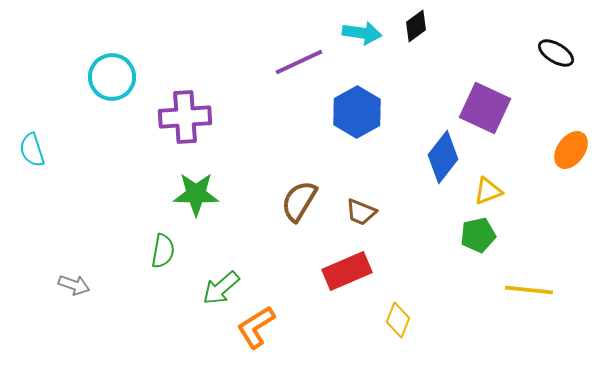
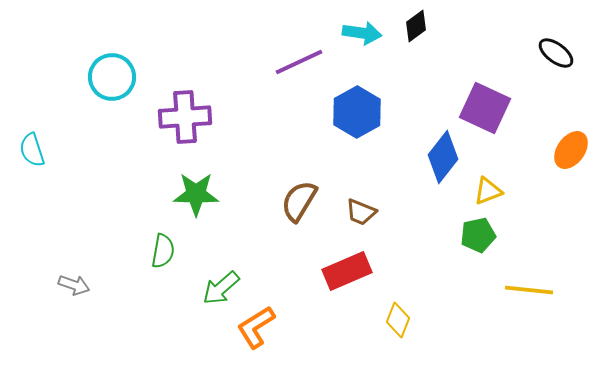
black ellipse: rotated 6 degrees clockwise
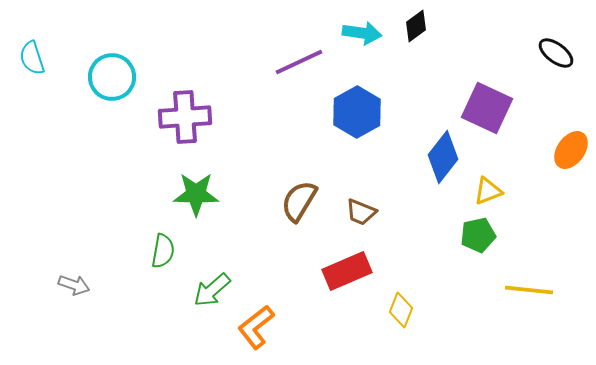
purple square: moved 2 px right
cyan semicircle: moved 92 px up
green arrow: moved 9 px left, 2 px down
yellow diamond: moved 3 px right, 10 px up
orange L-shape: rotated 6 degrees counterclockwise
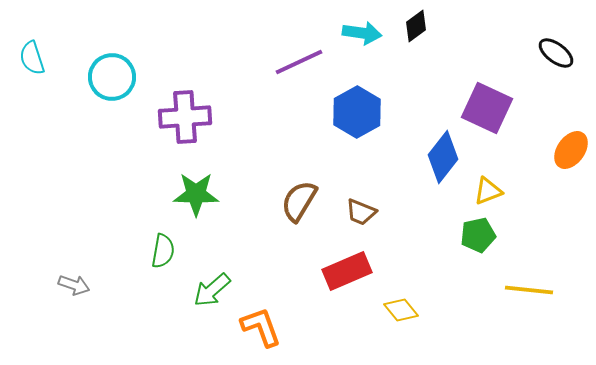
yellow diamond: rotated 60 degrees counterclockwise
orange L-shape: moved 5 px right; rotated 108 degrees clockwise
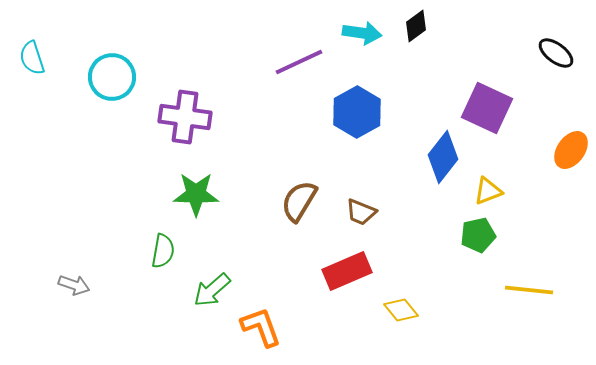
purple cross: rotated 12 degrees clockwise
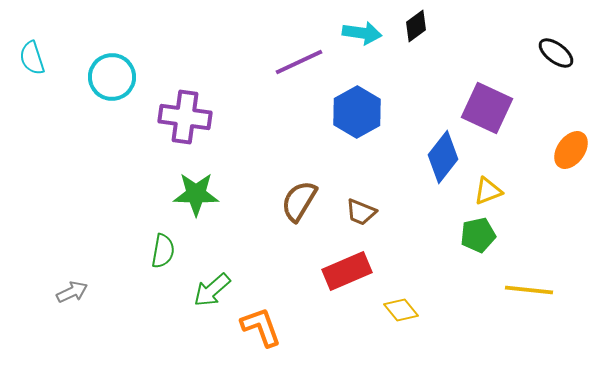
gray arrow: moved 2 px left, 7 px down; rotated 44 degrees counterclockwise
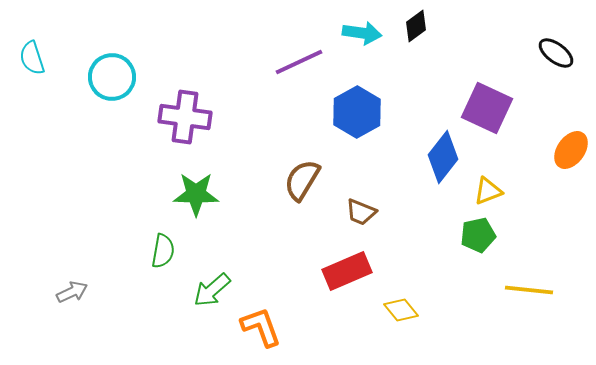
brown semicircle: moved 3 px right, 21 px up
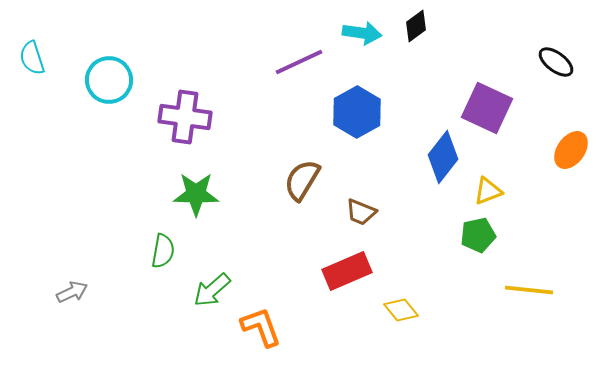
black ellipse: moved 9 px down
cyan circle: moved 3 px left, 3 px down
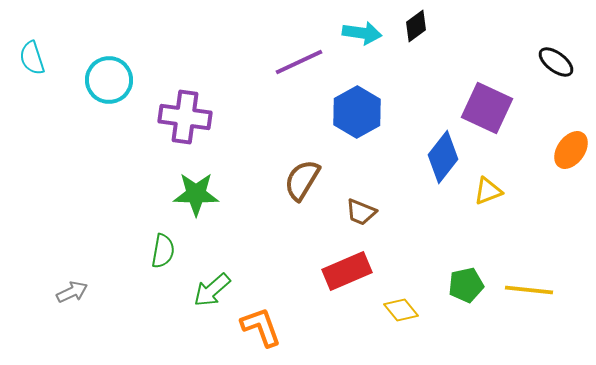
green pentagon: moved 12 px left, 50 px down
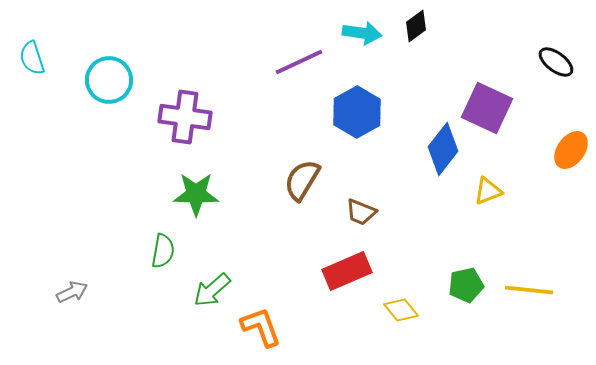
blue diamond: moved 8 px up
